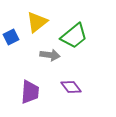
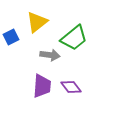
green trapezoid: moved 2 px down
purple trapezoid: moved 12 px right, 6 px up
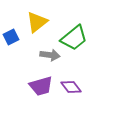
purple trapezoid: moved 1 px left; rotated 70 degrees clockwise
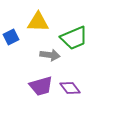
yellow triangle: moved 1 px right; rotated 40 degrees clockwise
green trapezoid: rotated 16 degrees clockwise
purple diamond: moved 1 px left, 1 px down
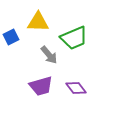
gray arrow: moved 1 px left; rotated 42 degrees clockwise
purple diamond: moved 6 px right
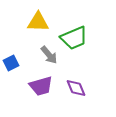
blue square: moved 26 px down
purple diamond: rotated 15 degrees clockwise
